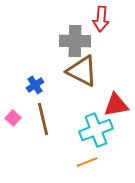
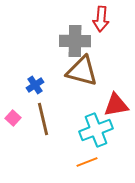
brown triangle: rotated 12 degrees counterclockwise
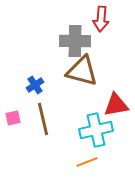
pink square: rotated 35 degrees clockwise
cyan cross: rotated 8 degrees clockwise
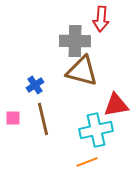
pink square: rotated 14 degrees clockwise
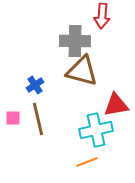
red arrow: moved 1 px right, 3 px up
brown line: moved 5 px left
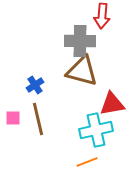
gray cross: moved 5 px right
red triangle: moved 4 px left, 1 px up
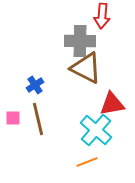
brown triangle: moved 4 px right, 3 px up; rotated 12 degrees clockwise
cyan cross: rotated 36 degrees counterclockwise
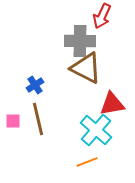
red arrow: rotated 20 degrees clockwise
pink square: moved 3 px down
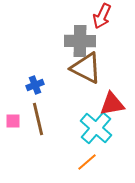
blue cross: rotated 12 degrees clockwise
cyan cross: moved 2 px up
orange line: rotated 20 degrees counterclockwise
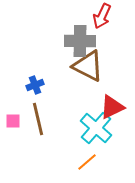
brown triangle: moved 2 px right, 2 px up
red triangle: moved 3 px down; rotated 16 degrees counterclockwise
